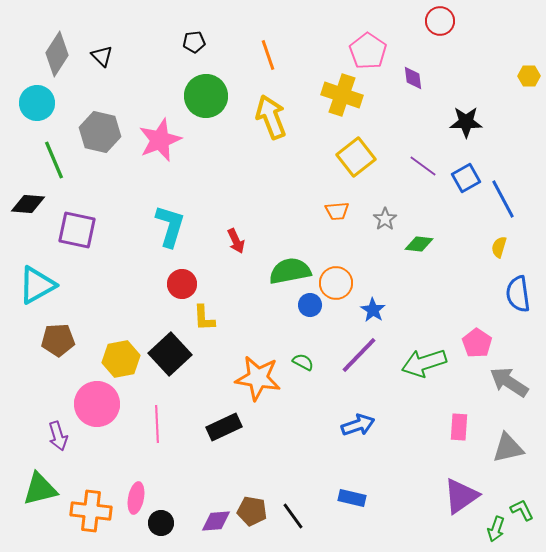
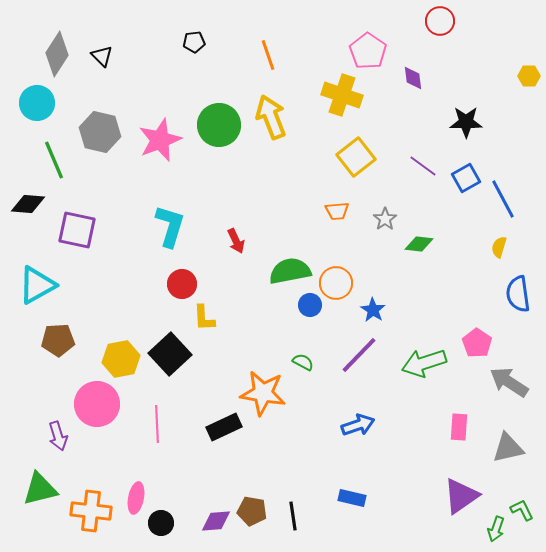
green circle at (206, 96): moved 13 px right, 29 px down
orange star at (258, 378): moved 5 px right, 15 px down
black line at (293, 516): rotated 28 degrees clockwise
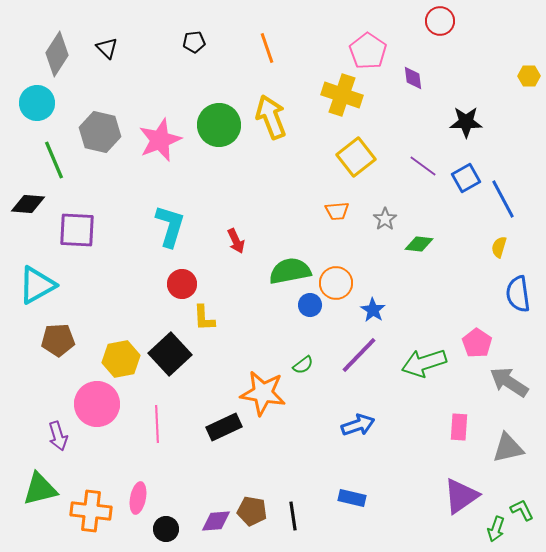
orange line at (268, 55): moved 1 px left, 7 px up
black triangle at (102, 56): moved 5 px right, 8 px up
purple square at (77, 230): rotated 9 degrees counterclockwise
green semicircle at (303, 362): moved 3 px down; rotated 115 degrees clockwise
pink ellipse at (136, 498): moved 2 px right
black circle at (161, 523): moved 5 px right, 6 px down
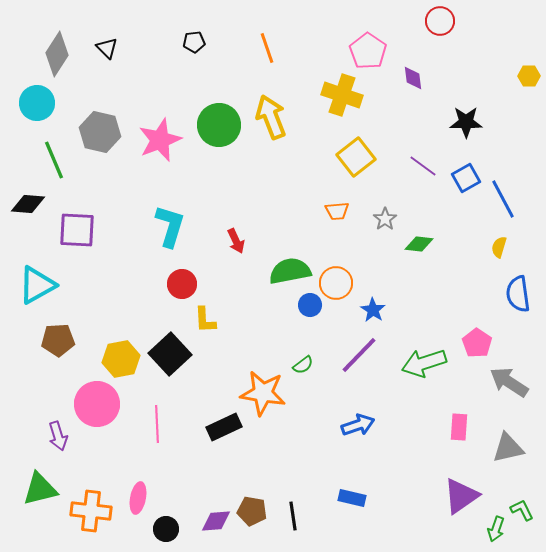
yellow L-shape at (204, 318): moved 1 px right, 2 px down
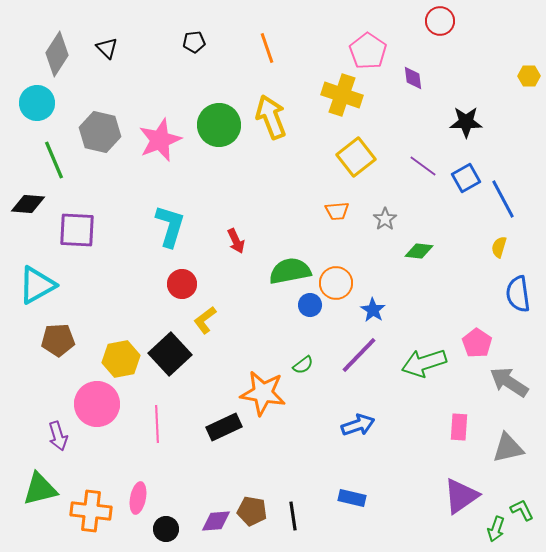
green diamond at (419, 244): moved 7 px down
yellow L-shape at (205, 320): rotated 56 degrees clockwise
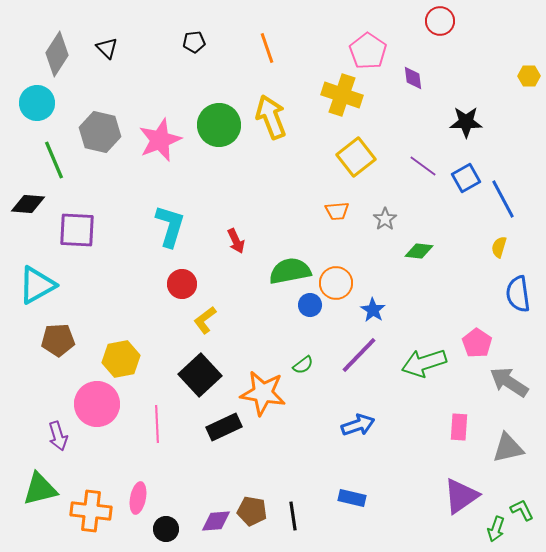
black square at (170, 354): moved 30 px right, 21 px down
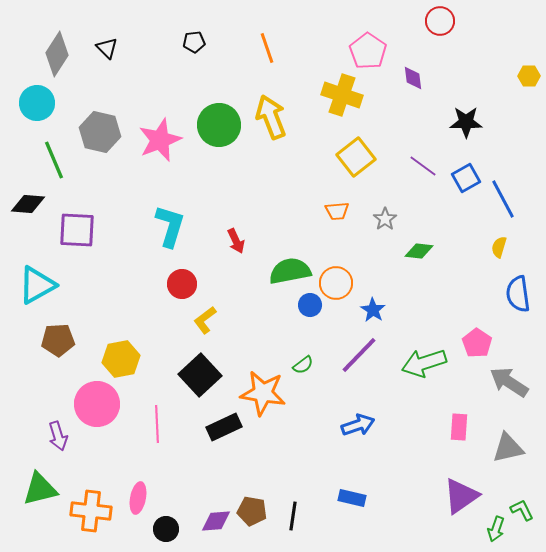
black line at (293, 516): rotated 16 degrees clockwise
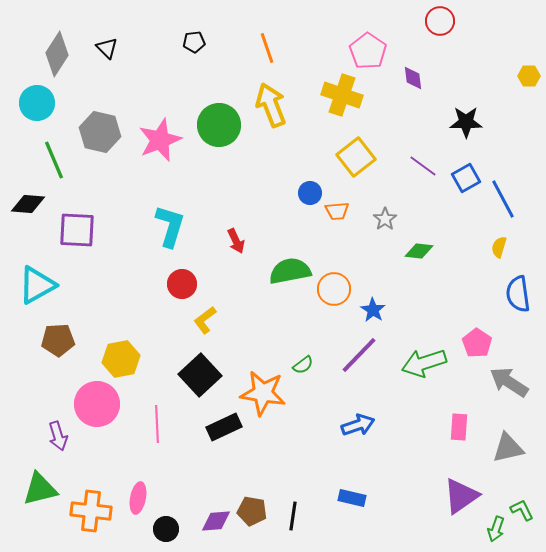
yellow arrow at (271, 117): moved 12 px up
orange circle at (336, 283): moved 2 px left, 6 px down
blue circle at (310, 305): moved 112 px up
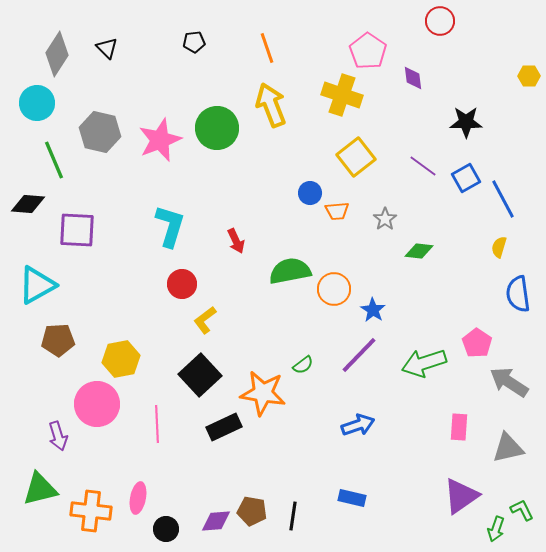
green circle at (219, 125): moved 2 px left, 3 px down
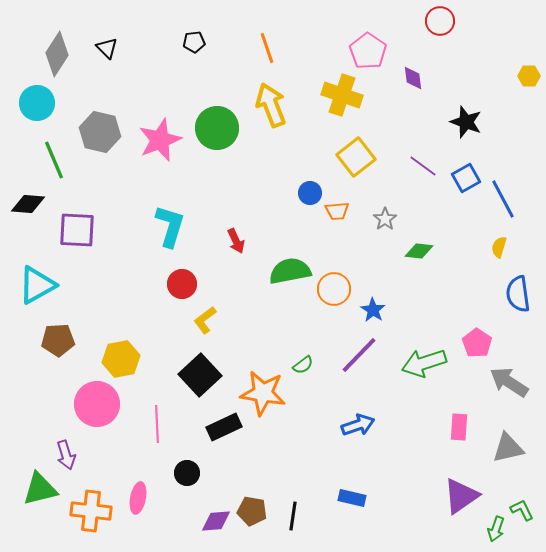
black star at (466, 122): rotated 20 degrees clockwise
purple arrow at (58, 436): moved 8 px right, 19 px down
black circle at (166, 529): moved 21 px right, 56 px up
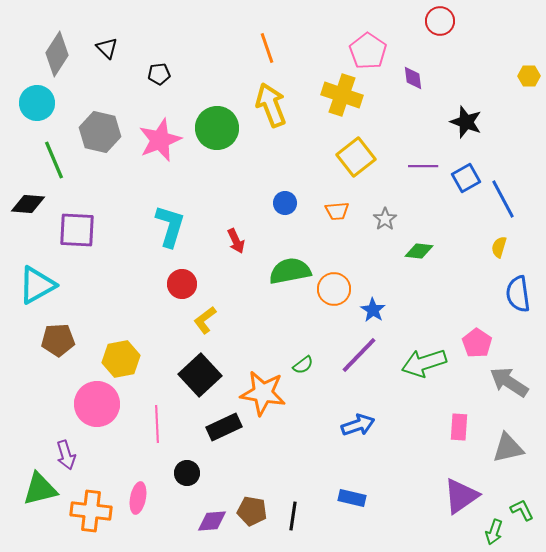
black pentagon at (194, 42): moved 35 px left, 32 px down
purple line at (423, 166): rotated 36 degrees counterclockwise
blue circle at (310, 193): moved 25 px left, 10 px down
purple diamond at (216, 521): moved 4 px left
green arrow at (496, 529): moved 2 px left, 3 px down
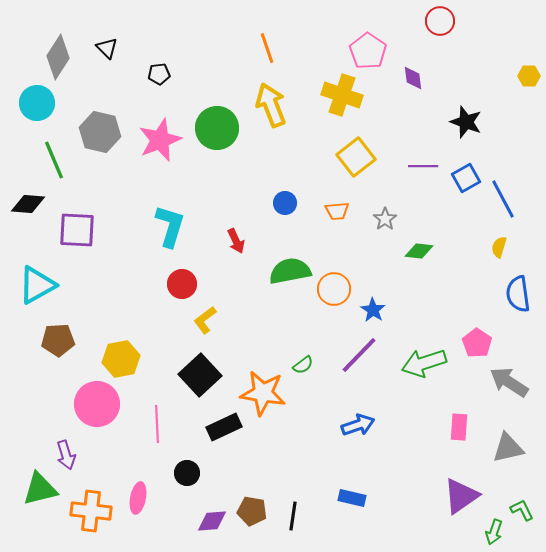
gray diamond at (57, 54): moved 1 px right, 3 px down
